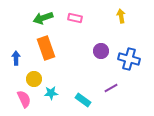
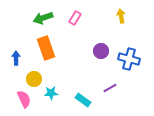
pink rectangle: rotated 72 degrees counterclockwise
purple line: moved 1 px left
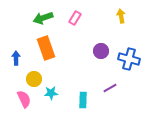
cyan rectangle: rotated 56 degrees clockwise
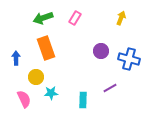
yellow arrow: moved 2 px down; rotated 32 degrees clockwise
yellow circle: moved 2 px right, 2 px up
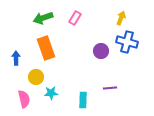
blue cross: moved 2 px left, 17 px up
purple line: rotated 24 degrees clockwise
pink semicircle: rotated 12 degrees clockwise
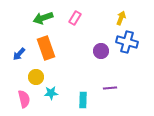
blue arrow: moved 3 px right, 4 px up; rotated 136 degrees counterclockwise
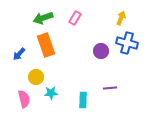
blue cross: moved 1 px down
orange rectangle: moved 3 px up
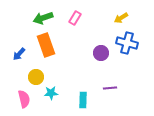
yellow arrow: rotated 144 degrees counterclockwise
purple circle: moved 2 px down
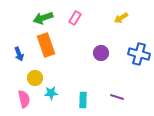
blue cross: moved 12 px right, 11 px down
blue arrow: rotated 64 degrees counterclockwise
yellow circle: moved 1 px left, 1 px down
purple line: moved 7 px right, 9 px down; rotated 24 degrees clockwise
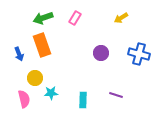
orange rectangle: moved 4 px left
purple line: moved 1 px left, 2 px up
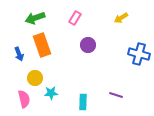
green arrow: moved 8 px left
purple circle: moved 13 px left, 8 px up
cyan rectangle: moved 2 px down
